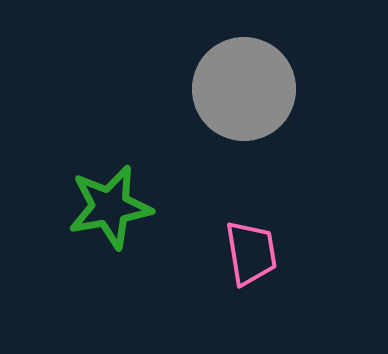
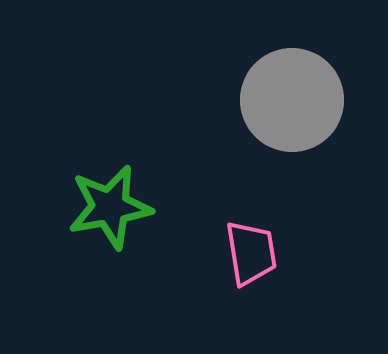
gray circle: moved 48 px right, 11 px down
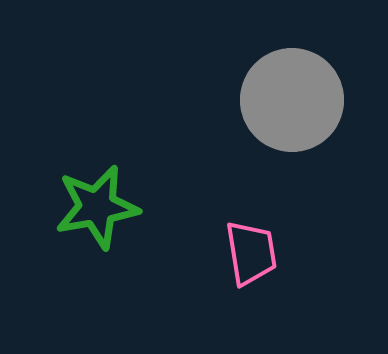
green star: moved 13 px left
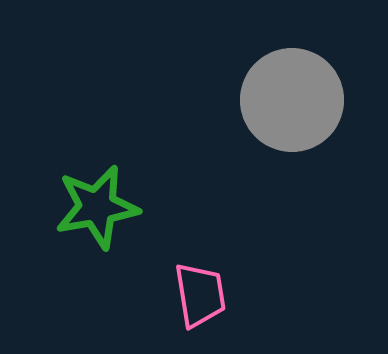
pink trapezoid: moved 51 px left, 42 px down
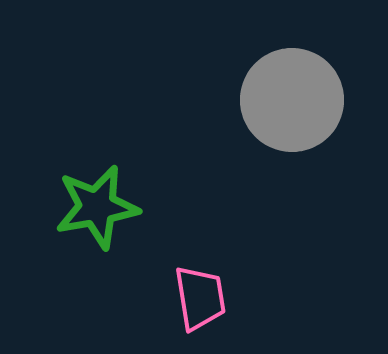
pink trapezoid: moved 3 px down
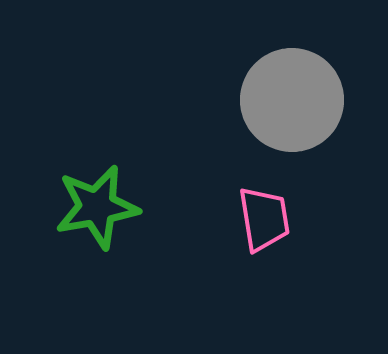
pink trapezoid: moved 64 px right, 79 px up
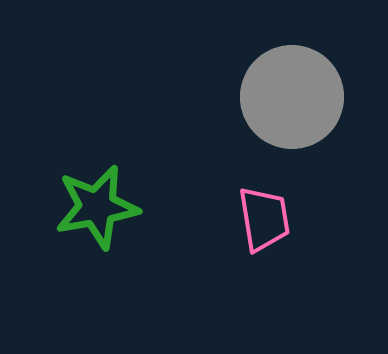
gray circle: moved 3 px up
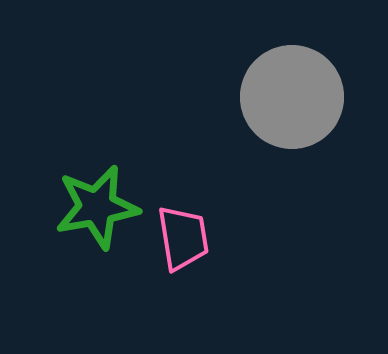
pink trapezoid: moved 81 px left, 19 px down
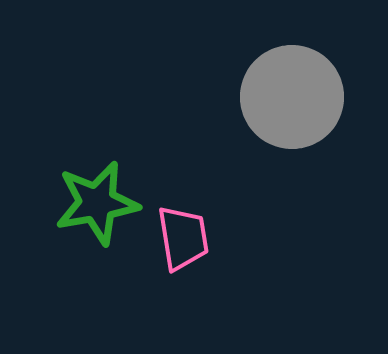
green star: moved 4 px up
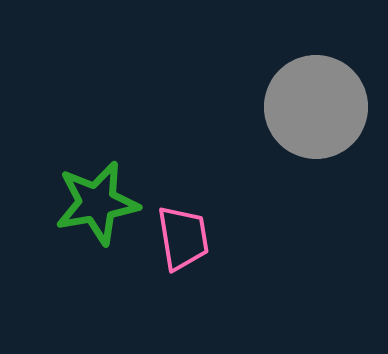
gray circle: moved 24 px right, 10 px down
